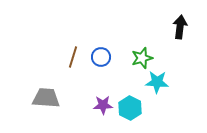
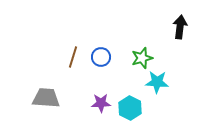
purple star: moved 2 px left, 2 px up
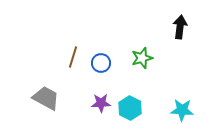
blue circle: moved 6 px down
cyan star: moved 25 px right, 28 px down
gray trapezoid: rotated 24 degrees clockwise
